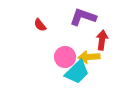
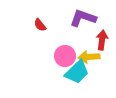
purple L-shape: moved 1 px down
pink circle: moved 1 px up
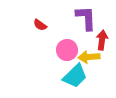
purple L-shape: moved 3 px right; rotated 68 degrees clockwise
red semicircle: rotated 16 degrees counterclockwise
pink circle: moved 2 px right, 6 px up
cyan trapezoid: moved 2 px left, 4 px down
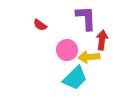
cyan trapezoid: moved 2 px down
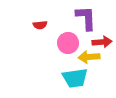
red semicircle: rotated 40 degrees counterclockwise
red arrow: moved 2 px down; rotated 78 degrees clockwise
pink circle: moved 1 px right, 7 px up
cyan trapezoid: rotated 36 degrees clockwise
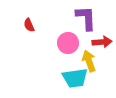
red semicircle: moved 11 px left; rotated 72 degrees clockwise
yellow arrow: moved 4 px down; rotated 75 degrees clockwise
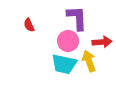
purple L-shape: moved 9 px left
pink circle: moved 2 px up
cyan trapezoid: moved 11 px left, 14 px up; rotated 20 degrees clockwise
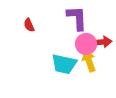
pink circle: moved 18 px right, 3 px down
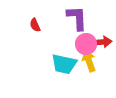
red semicircle: moved 6 px right
